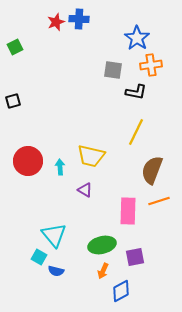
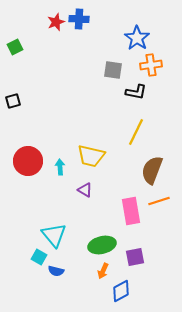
pink rectangle: moved 3 px right; rotated 12 degrees counterclockwise
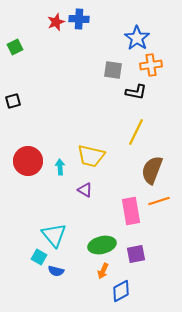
purple square: moved 1 px right, 3 px up
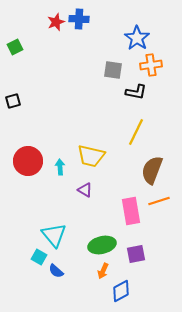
blue semicircle: rotated 28 degrees clockwise
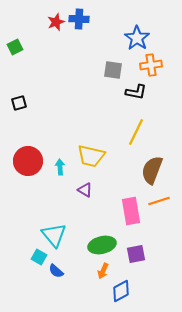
black square: moved 6 px right, 2 px down
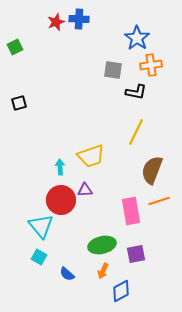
yellow trapezoid: rotated 32 degrees counterclockwise
red circle: moved 33 px right, 39 px down
purple triangle: rotated 35 degrees counterclockwise
cyan triangle: moved 13 px left, 9 px up
blue semicircle: moved 11 px right, 3 px down
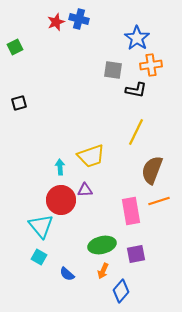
blue cross: rotated 12 degrees clockwise
black L-shape: moved 2 px up
blue diamond: rotated 20 degrees counterclockwise
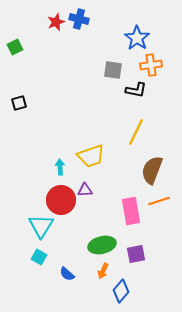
cyan triangle: rotated 12 degrees clockwise
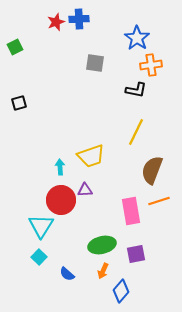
blue cross: rotated 18 degrees counterclockwise
gray square: moved 18 px left, 7 px up
cyan square: rotated 14 degrees clockwise
